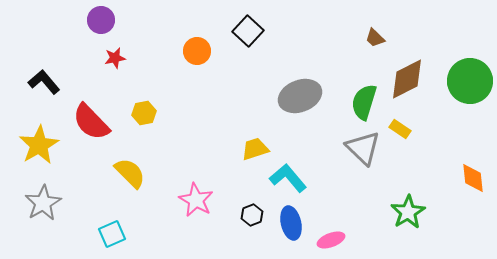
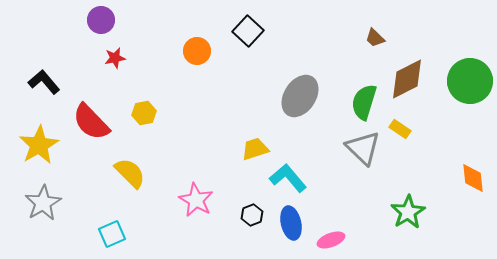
gray ellipse: rotated 36 degrees counterclockwise
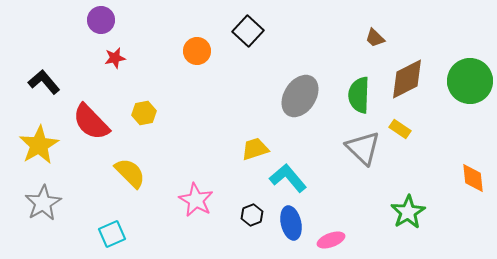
green semicircle: moved 5 px left, 7 px up; rotated 15 degrees counterclockwise
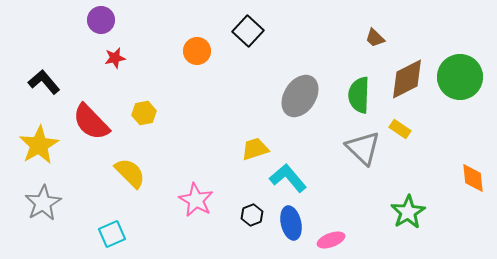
green circle: moved 10 px left, 4 px up
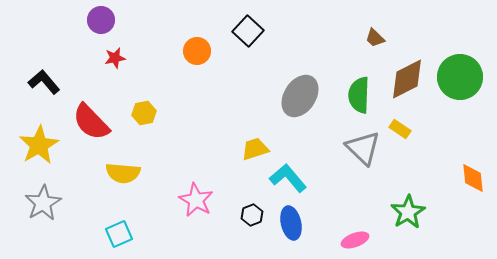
yellow semicircle: moved 7 px left; rotated 140 degrees clockwise
cyan square: moved 7 px right
pink ellipse: moved 24 px right
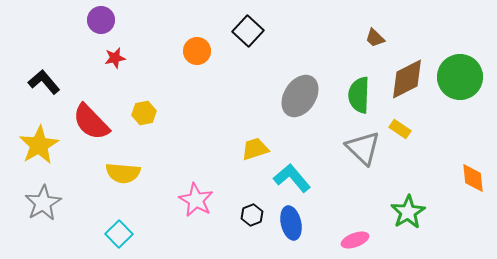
cyan L-shape: moved 4 px right
cyan square: rotated 20 degrees counterclockwise
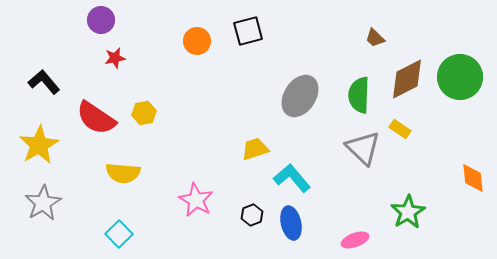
black square: rotated 32 degrees clockwise
orange circle: moved 10 px up
red semicircle: moved 5 px right, 4 px up; rotated 12 degrees counterclockwise
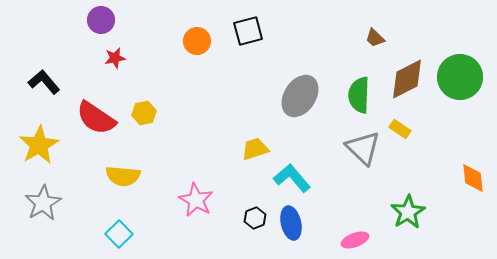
yellow semicircle: moved 3 px down
black hexagon: moved 3 px right, 3 px down
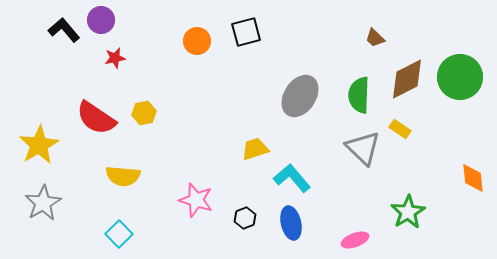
black square: moved 2 px left, 1 px down
black L-shape: moved 20 px right, 52 px up
pink star: rotated 12 degrees counterclockwise
black hexagon: moved 10 px left
